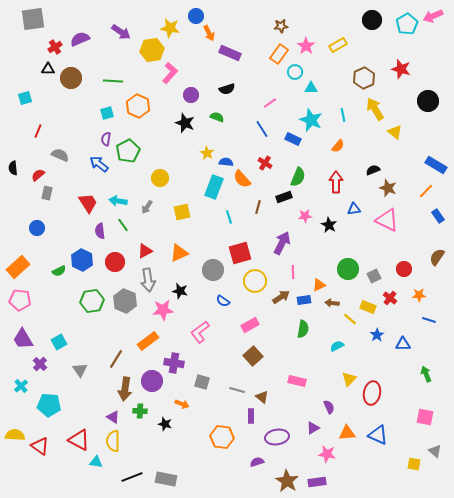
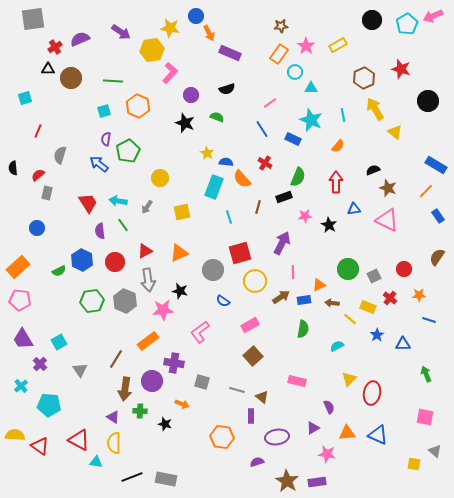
cyan square at (107, 113): moved 3 px left, 2 px up
gray semicircle at (60, 155): rotated 96 degrees counterclockwise
yellow semicircle at (113, 441): moved 1 px right, 2 px down
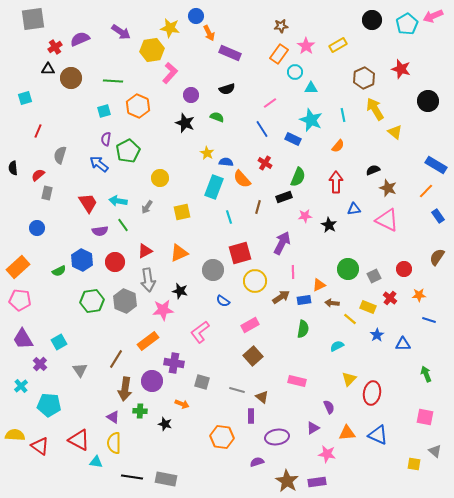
purple semicircle at (100, 231): rotated 91 degrees counterclockwise
black line at (132, 477): rotated 30 degrees clockwise
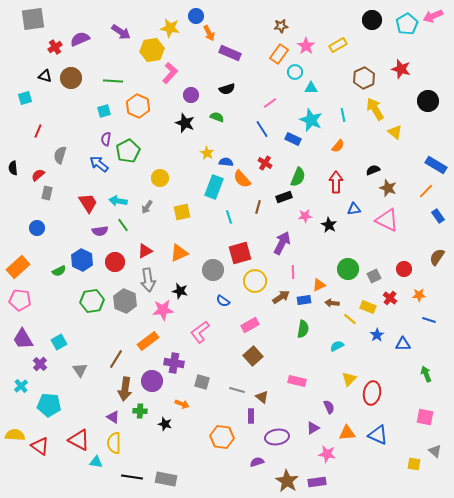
black triangle at (48, 69): moved 3 px left, 7 px down; rotated 16 degrees clockwise
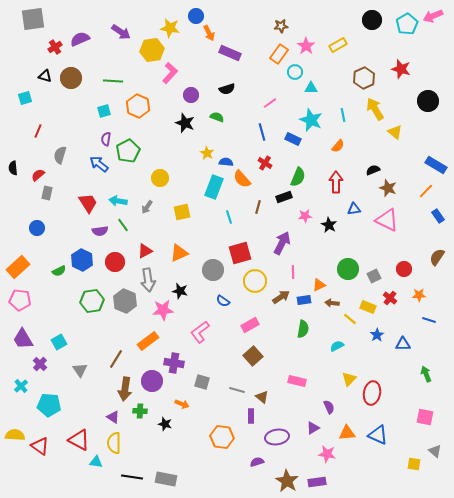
blue line at (262, 129): moved 3 px down; rotated 18 degrees clockwise
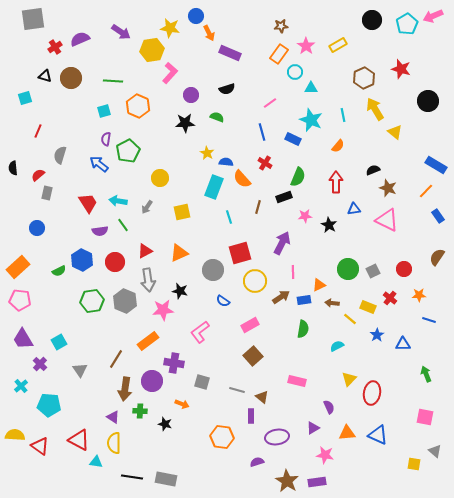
black star at (185, 123): rotated 24 degrees counterclockwise
gray square at (374, 276): moved 1 px left, 5 px up
pink star at (327, 454): moved 2 px left, 1 px down
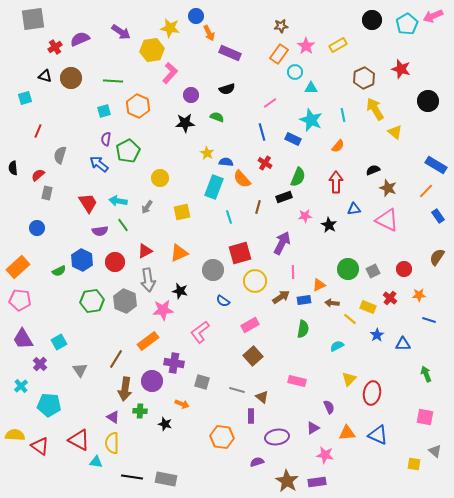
yellow semicircle at (114, 443): moved 2 px left
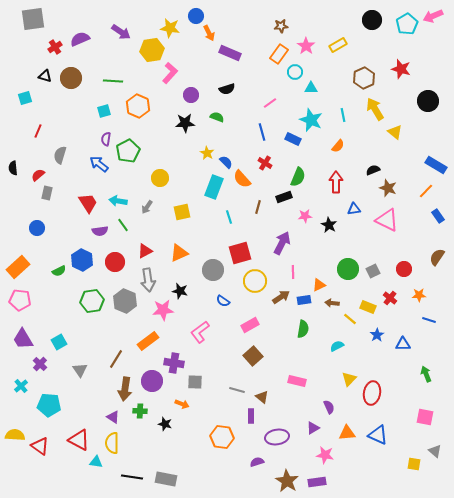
blue semicircle at (226, 162): rotated 40 degrees clockwise
gray square at (202, 382): moved 7 px left; rotated 14 degrees counterclockwise
